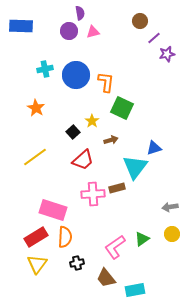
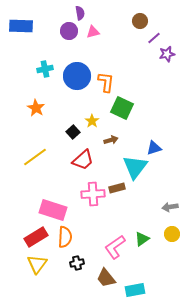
blue circle: moved 1 px right, 1 px down
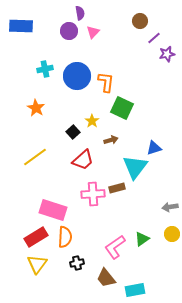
pink triangle: rotated 32 degrees counterclockwise
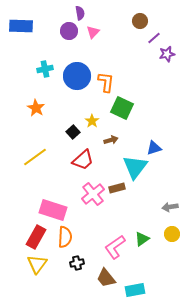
pink cross: rotated 35 degrees counterclockwise
red rectangle: rotated 30 degrees counterclockwise
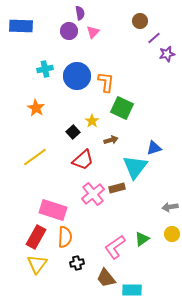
cyan rectangle: moved 3 px left; rotated 12 degrees clockwise
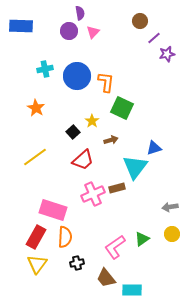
pink cross: rotated 15 degrees clockwise
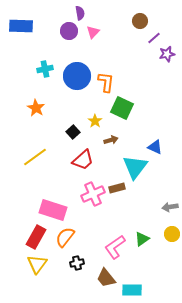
yellow star: moved 3 px right
blue triangle: moved 1 px right, 1 px up; rotated 42 degrees clockwise
orange semicircle: rotated 145 degrees counterclockwise
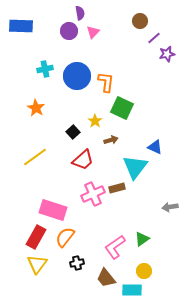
yellow circle: moved 28 px left, 37 px down
